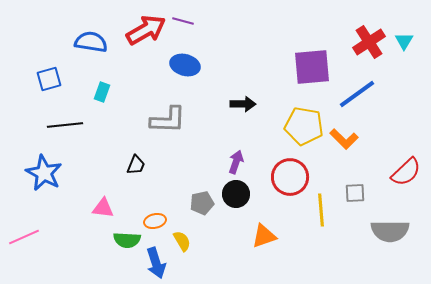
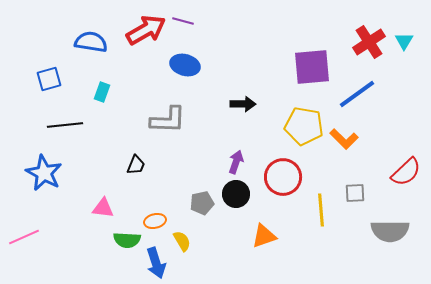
red circle: moved 7 px left
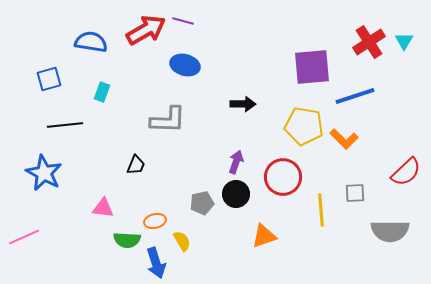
blue line: moved 2 px left, 2 px down; rotated 18 degrees clockwise
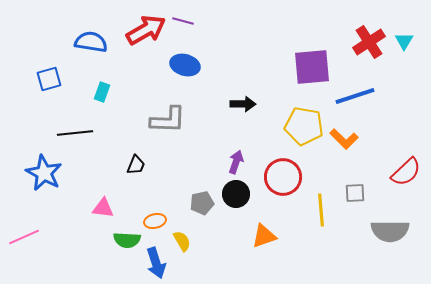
black line: moved 10 px right, 8 px down
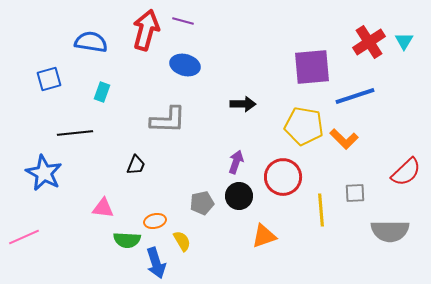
red arrow: rotated 45 degrees counterclockwise
black circle: moved 3 px right, 2 px down
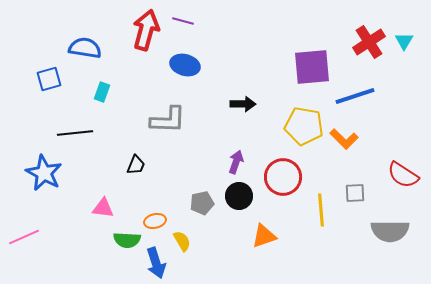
blue semicircle: moved 6 px left, 6 px down
red semicircle: moved 3 px left, 3 px down; rotated 76 degrees clockwise
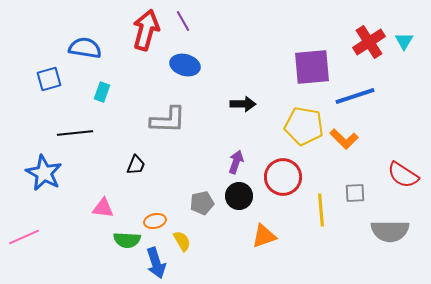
purple line: rotated 45 degrees clockwise
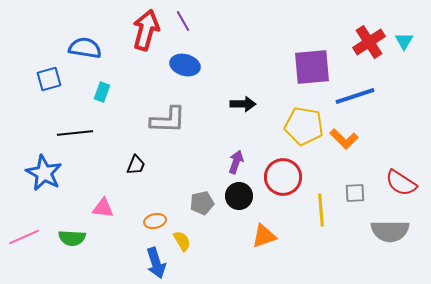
red semicircle: moved 2 px left, 8 px down
green semicircle: moved 55 px left, 2 px up
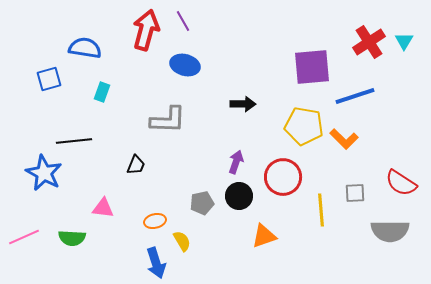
black line: moved 1 px left, 8 px down
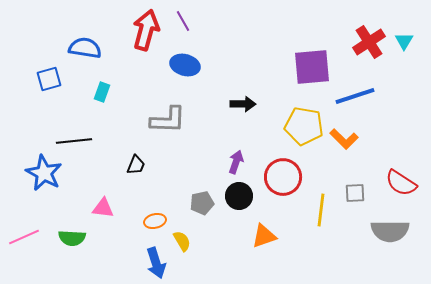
yellow line: rotated 12 degrees clockwise
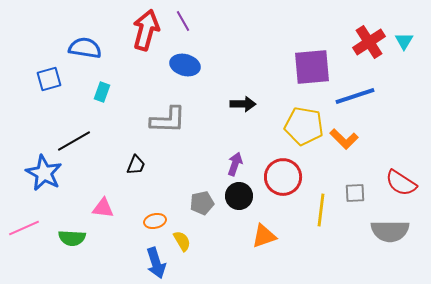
black line: rotated 24 degrees counterclockwise
purple arrow: moved 1 px left, 2 px down
pink line: moved 9 px up
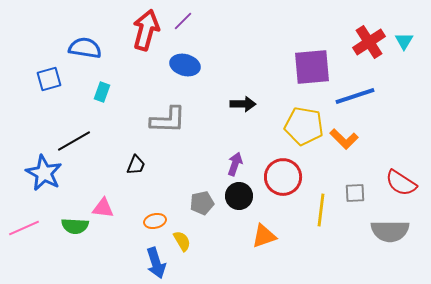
purple line: rotated 75 degrees clockwise
green semicircle: moved 3 px right, 12 px up
